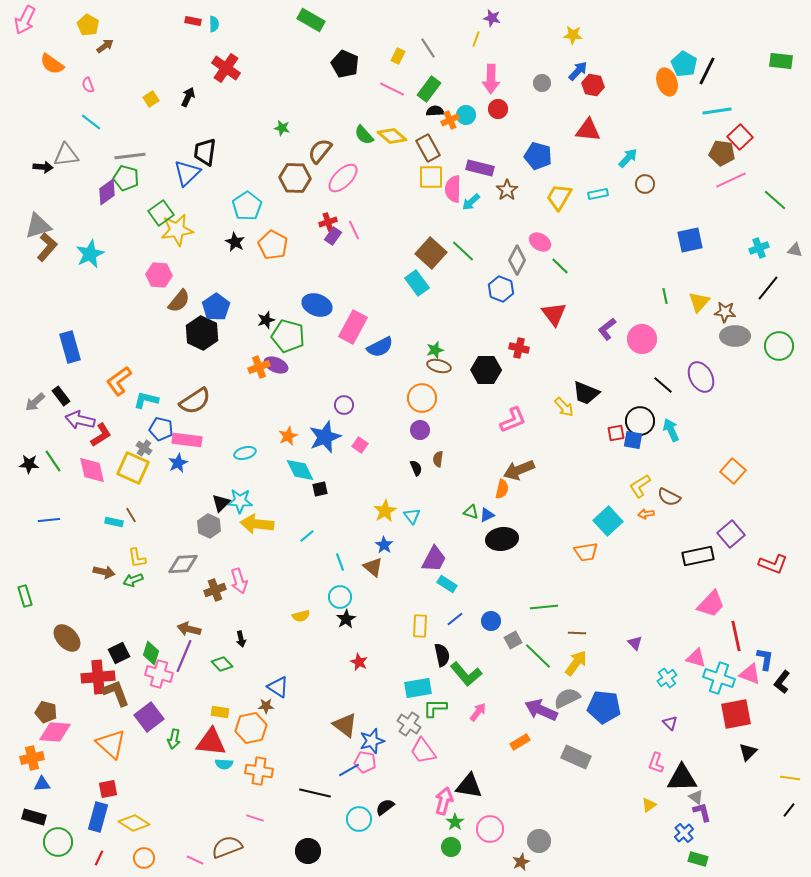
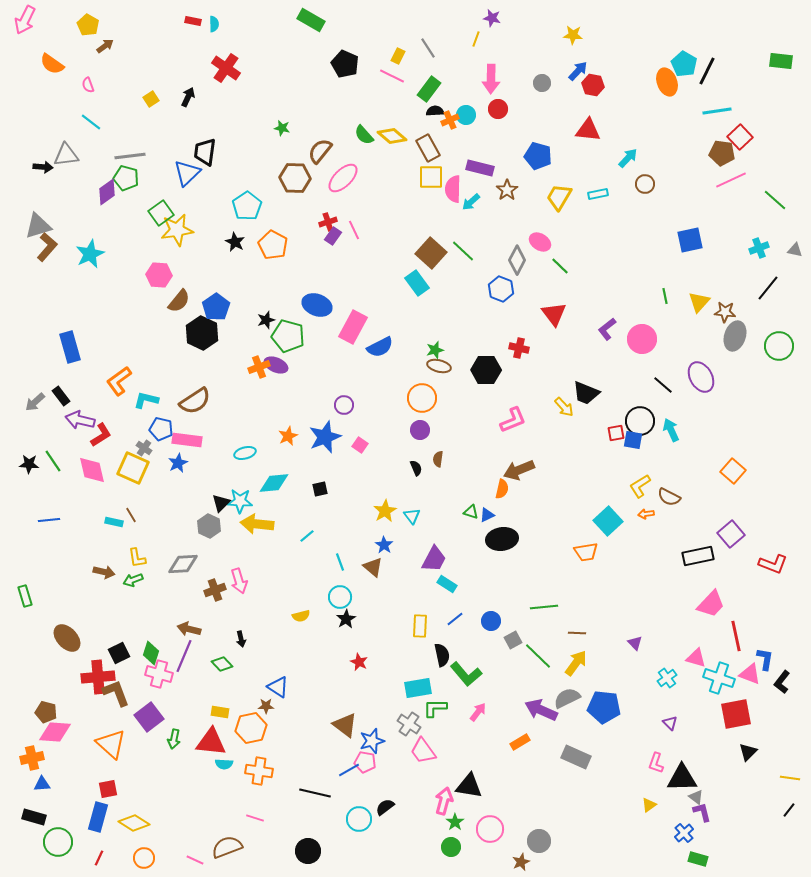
pink line at (392, 89): moved 13 px up
gray ellipse at (735, 336): rotated 72 degrees counterclockwise
cyan diamond at (300, 470): moved 26 px left, 13 px down; rotated 68 degrees counterclockwise
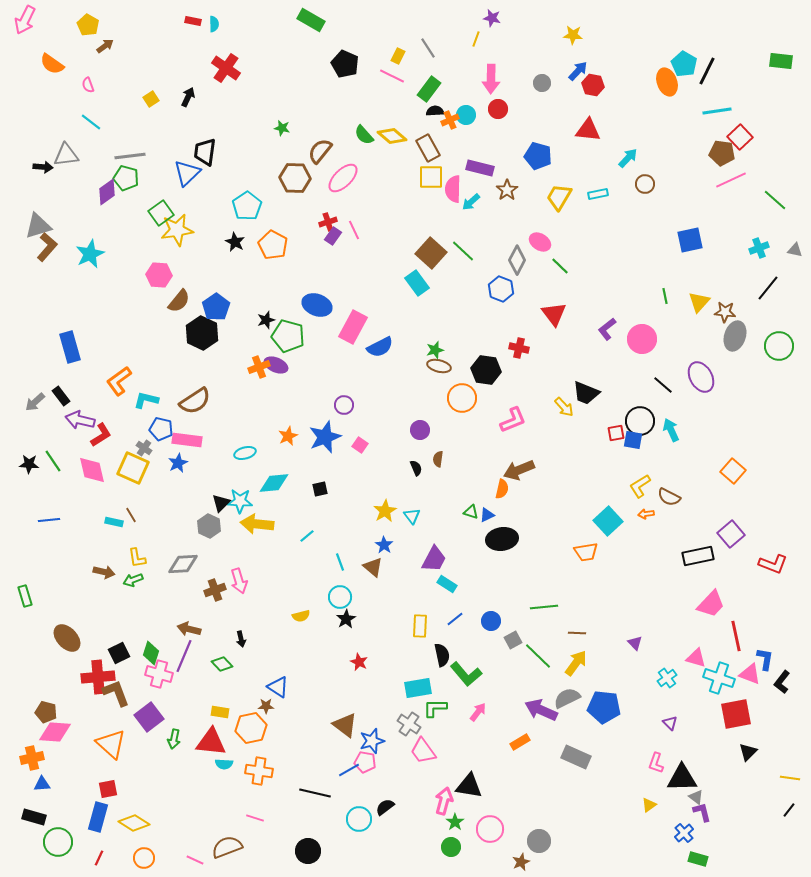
black hexagon at (486, 370): rotated 8 degrees clockwise
orange circle at (422, 398): moved 40 px right
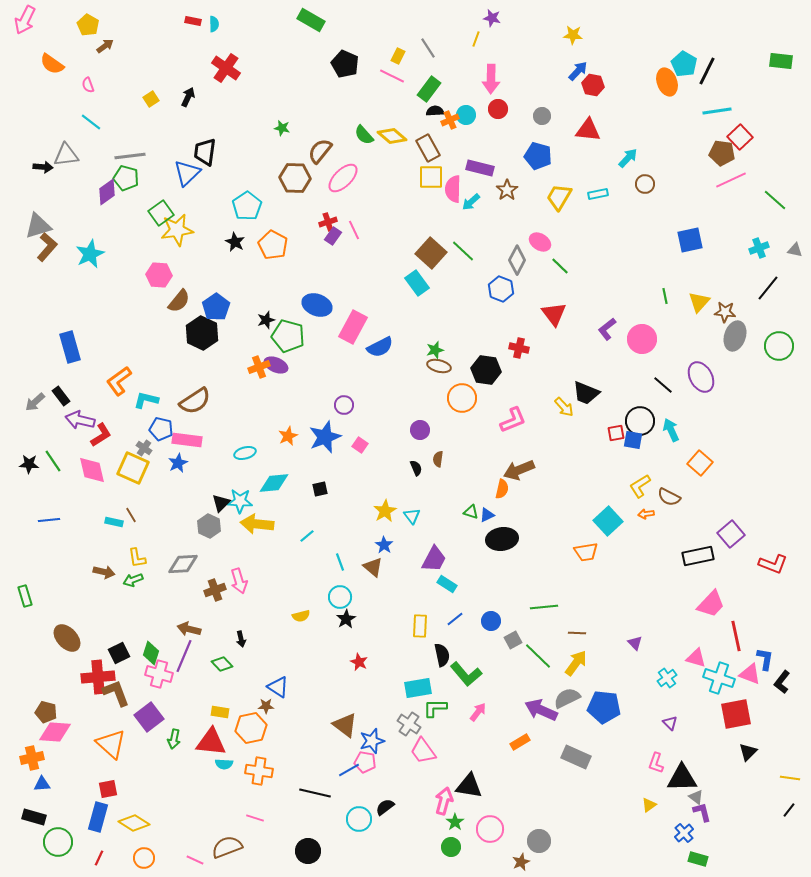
gray circle at (542, 83): moved 33 px down
orange square at (733, 471): moved 33 px left, 8 px up
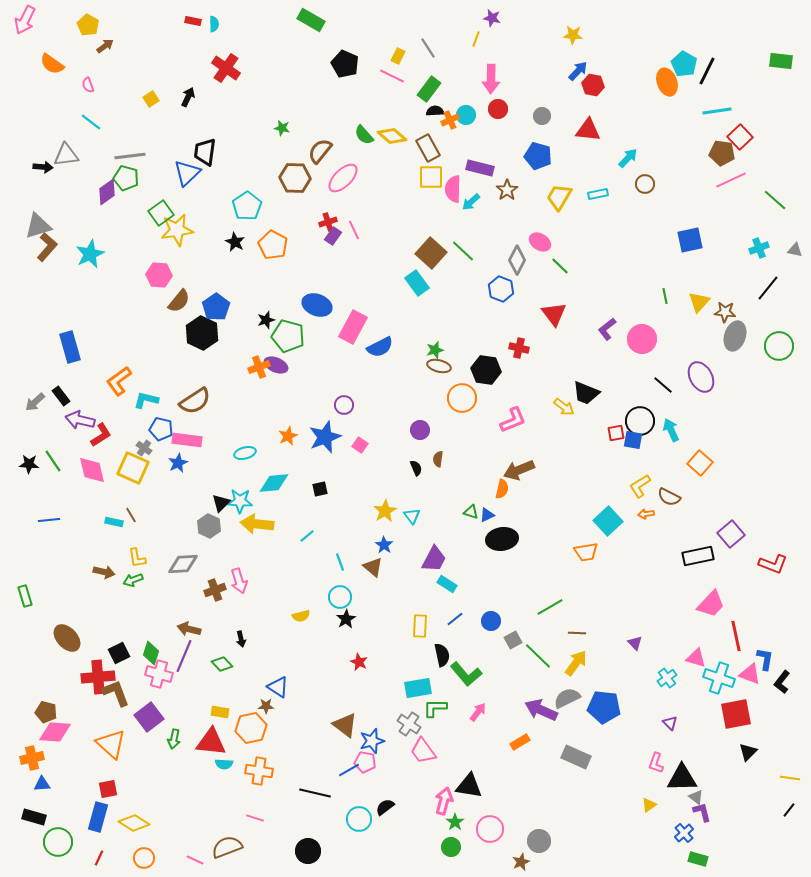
yellow arrow at (564, 407): rotated 10 degrees counterclockwise
green line at (544, 607): moved 6 px right; rotated 24 degrees counterclockwise
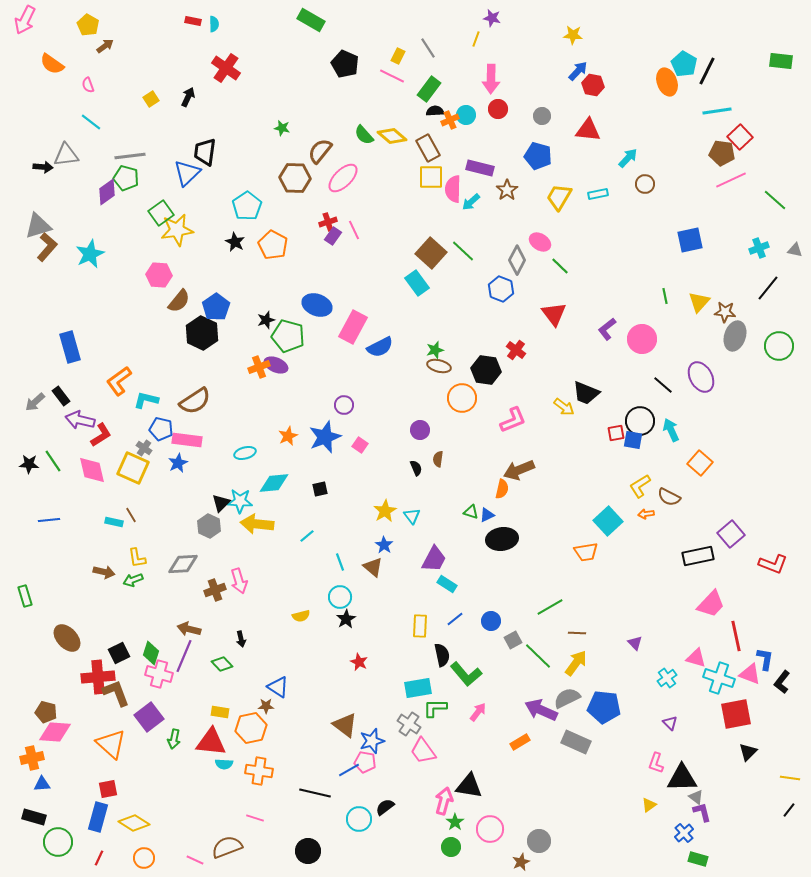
red cross at (519, 348): moved 3 px left, 2 px down; rotated 24 degrees clockwise
gray rectangle at (576, 757): moved 15 px up
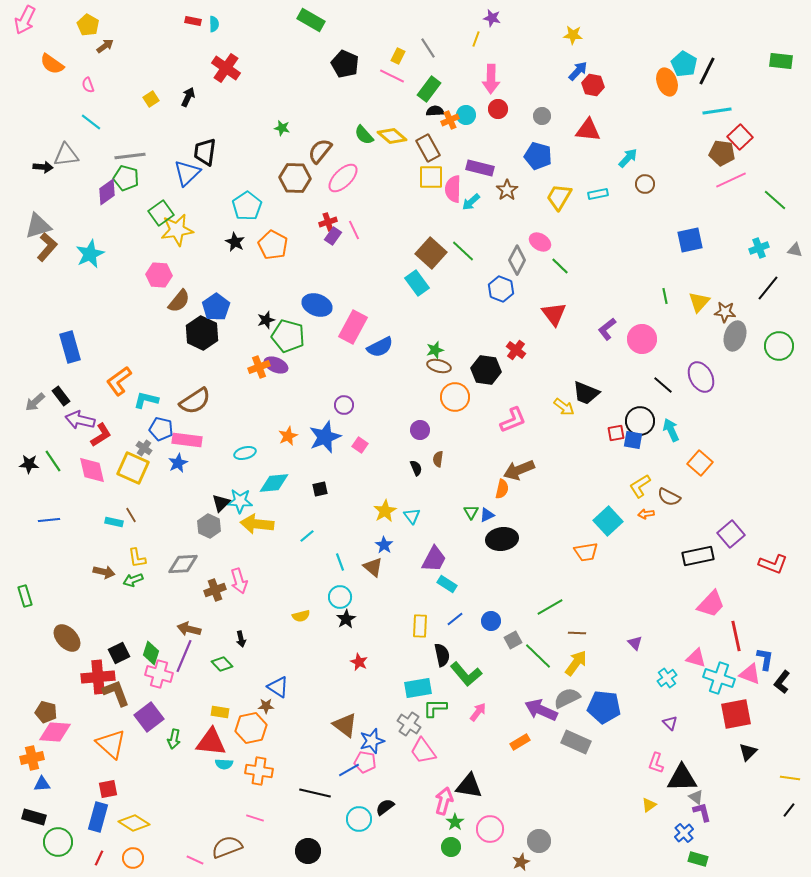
orange circle at (462, 398): moved 7 px left, 1 px up
green triangle at (471, 512): rotated 42 degrees clockwise
orange circle at (144, 858): moved 11 px left
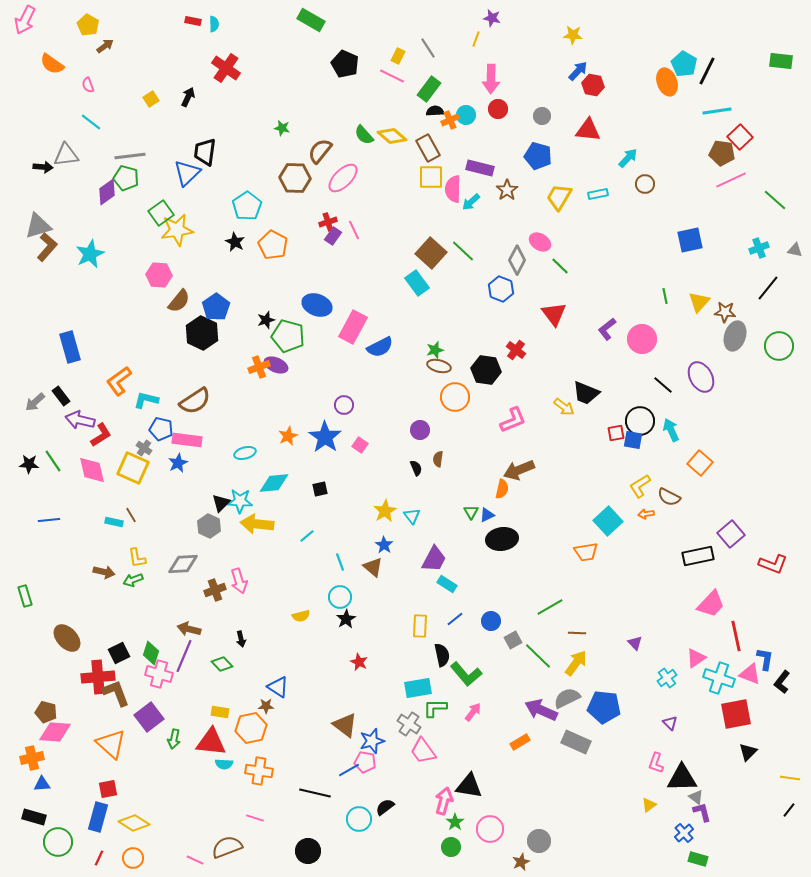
blue star at (325, 437): rotated 16 degrees counterclockwise
pink triangle at (696, 658): rotated 50 degrees counterclockwise
pink arrow at (478, 712): moved 5 px left
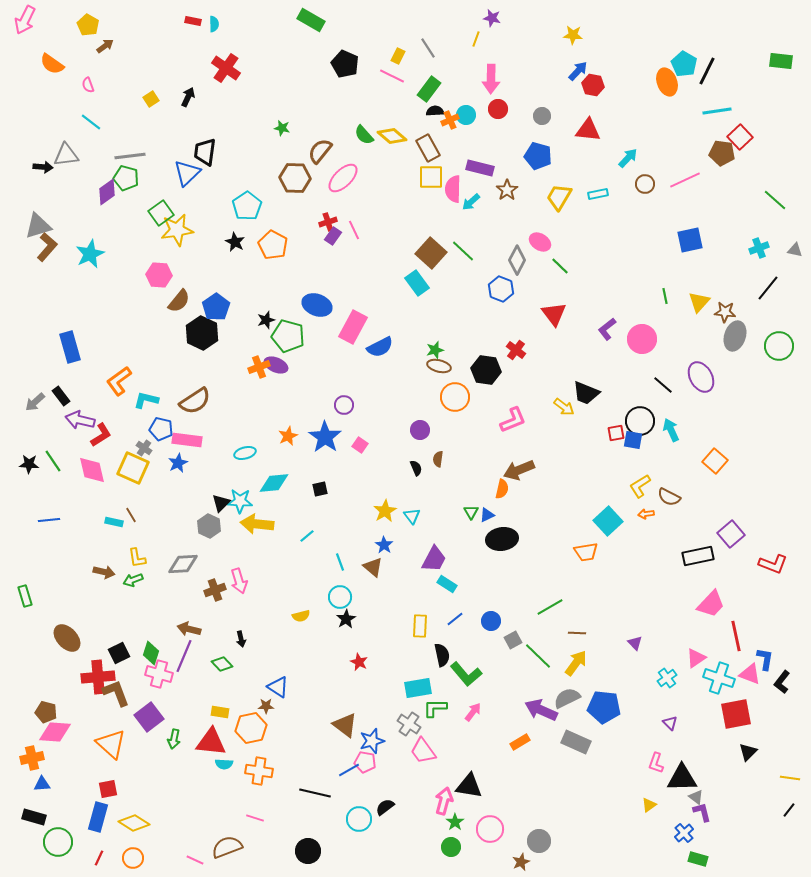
pink line at (731, 180): moved 46 px left
orange square at (700, 463): moved 15 px right, 2 px up
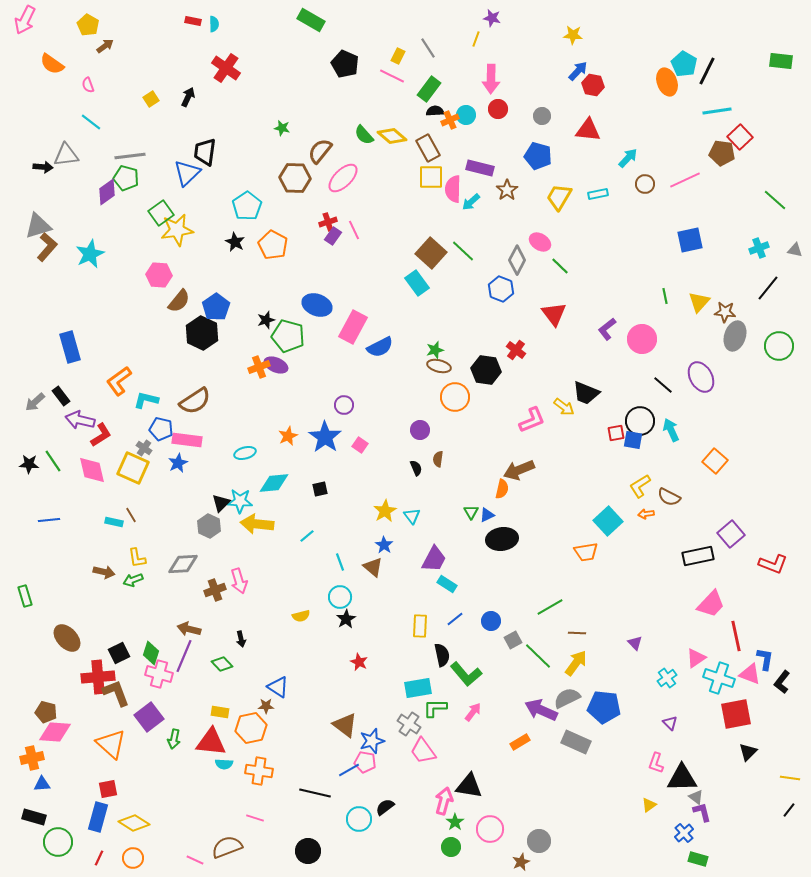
pink L-shape at (513, 420): moved 19 px right
